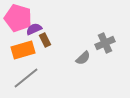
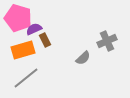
gray cross: moved 2 px right, 2 px up
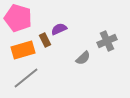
purple semicircle: moved 25 px right
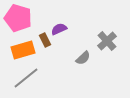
gray cross: rotated 18 degrees counterclockwise
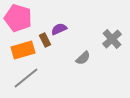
gray cross: moved 5 px right, 2 px up
